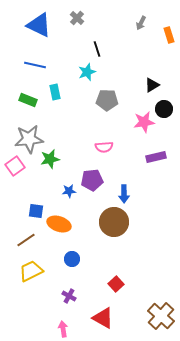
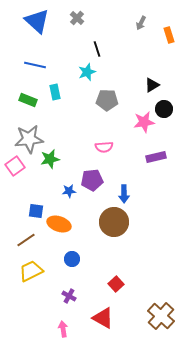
blue triangle: moved 2 px left, 4 px up; rotated 16 degrees clockwise
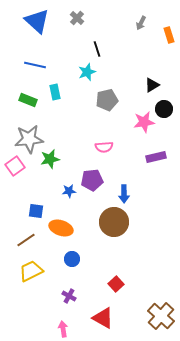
gray pentagon: rotated 15 degrees counterclockwise
orange ellipse: moved 2 px right, 4 px down
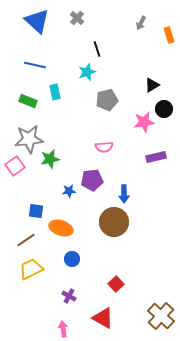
green rectangle: moved 1 px down
yellow trapezoid: moved 2 px up
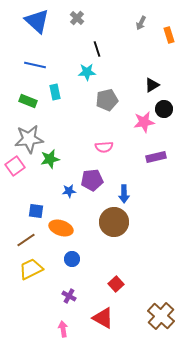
cyan star: rotated 18 degrees clockwise
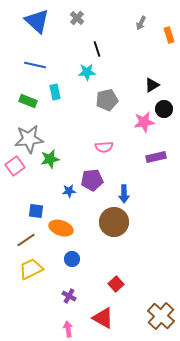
pink arrow: moved 5 px right
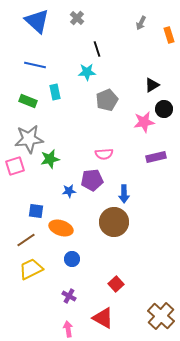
gray pentagon: rotated 10 degrees counterclockwise
pink semicircle: moved 7 px down
pink square: rotated 18 degrees clockwise
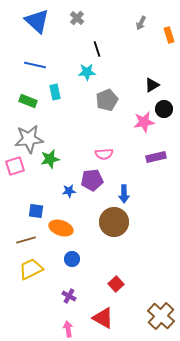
brown line: rotated 18 degrees clockwise
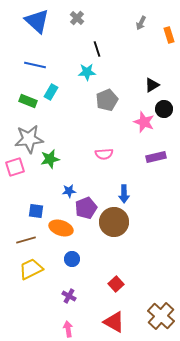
cyan rectangle: moved 4 px left; rotated 42 degrees clockwise
pink star: rotated 30 degrees clockwise
pink square: moved 1 px down
purple pentagon: moved 6 px left, 28 px down; rotated 15 degrees counterclockwise
red triangle: moved 11 px right, 4 px down
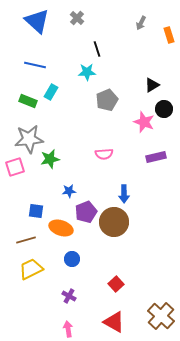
purple pentagon: moved 4 px down
